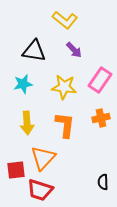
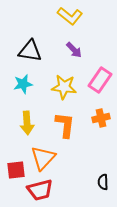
yellow L-shape: moved 5 px right, 4 px up
black triangle: moved 4 px left
red trapezoid: rotated 32 degrees counterclockwise
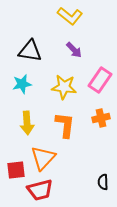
cyan star: moved 1 px left
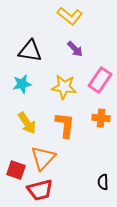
purple arrow: moved 1 px right, 1 px up
orange cross: rotated 18 degrees clockwise
yellow arrow: rotated 30 degrees counterclockwise
red square: rotated 24 degrees clockwise
